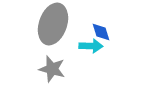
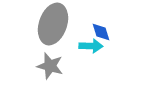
gray star: moved 2 px left, 3 px up
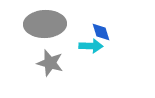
gray ellipse: moved 8 px left; rotated 69 degrees clockwise
gray star: moved 3 px up
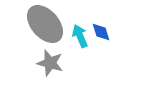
gray ellipse: rotated 51 degrees clockwise
cyan arrow: moved 11 px left, 10 px up; rotated 115 degrees counterclockwise
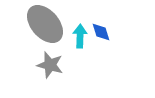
cyan arrow: rotated 25 degrees clockwise
gray star: moved 2 px down
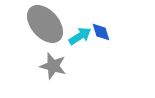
cyan arrow: rotated 55 degrees clockwise
gray star: moved 3 px right, 1 px down
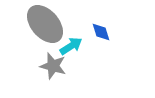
cyan arrow: moved 9 px left, 10 px down
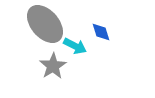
cyan arrow: moved 4 px right; rotated 60 degrees clockwise
gray star: rotated 24 degrees clockwise
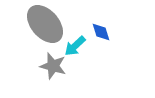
cyan arrow: rotated 110 degrees clockwise
gray star: rotated 24 degrees counterclockwise
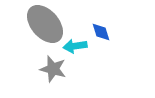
cyan arrow: rotated 35 degrees clockwise
gray star: moved 3 px down
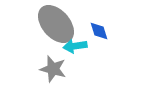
gray ellipse: moved 11 px right
blue diamond: moved 2 px left, 1 px up
